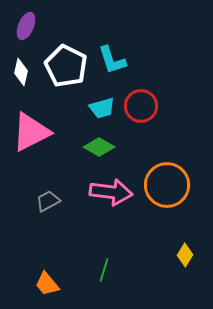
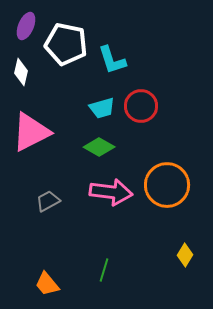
white pentagon: moved 22 px up; rotated 15 degrees counterclockwise
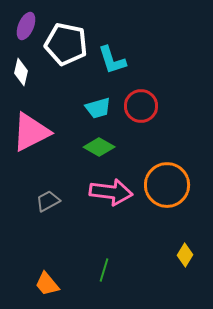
cyan trapezoid: moved 4 px left
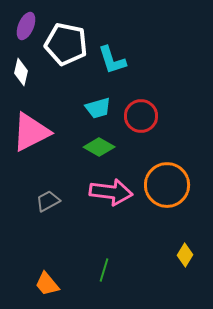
red circle: moved 10 px down
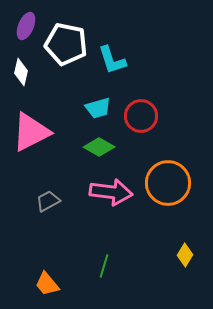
orange circle: moved 1 px right, 2 px up
green line: moved 4 px up
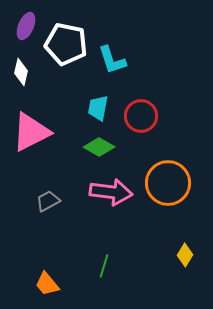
cyan trapezoid: rotated 116 degrees clockwise
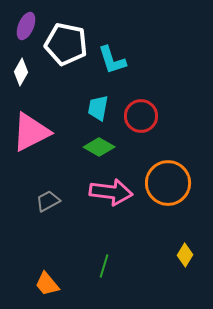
white diamond: rotated 16 degrees clockwise
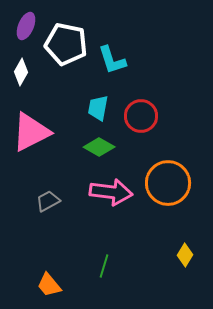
orange trapezoid: moved 2 px right, 1 px down
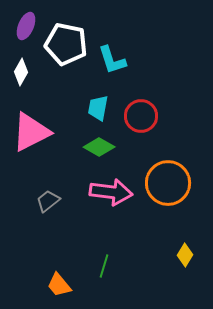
gray trapezoid: rotated 10 degrees counterclockwise
orange trapezoid: moved 10 px right
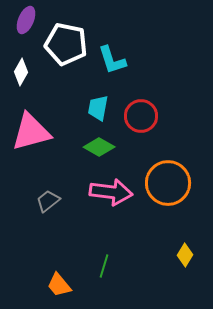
purple ellipse: moved 6 px up
pink triangle: rotated 12 degrees clockwise
